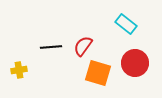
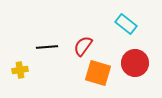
black line: moved 4 px left
yellow cross: moved 1 px right
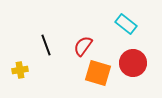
black line: moved 1 px left, 2 px up; rotated 75 degrees clockwise
red circle: moved 2 px left
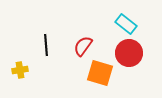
black line: rotated 15 degrees clockwise
red circle: moved 4 px left, 10 px up
orange square: moved 2 px right
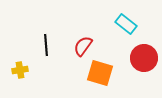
red circle: moved 15 px right, 5 px down
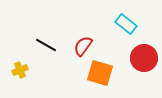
black line: rotated 55 degrees counterclockwise
yellow cross: rotated 14 degrees counterclockwise
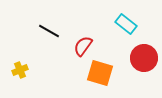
black line: moved 3 px right, 14 px up
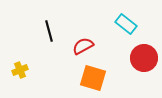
black line: rotated 45 degrees clockwise
red semicircle: rotated 25 degrees clockwise
orange square: moved 7 px left, 5 px down
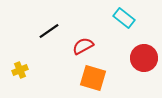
cyan rectangle: moved 2 px left, 6 px up
black line: rotated 70 degrees clockwise
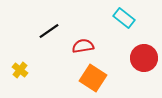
red semicircle: rotated 20 degrees clockwise
yellow cross: rotated 28 degrees counterclockwise
orange square: rotated 16 degrees clockwise
